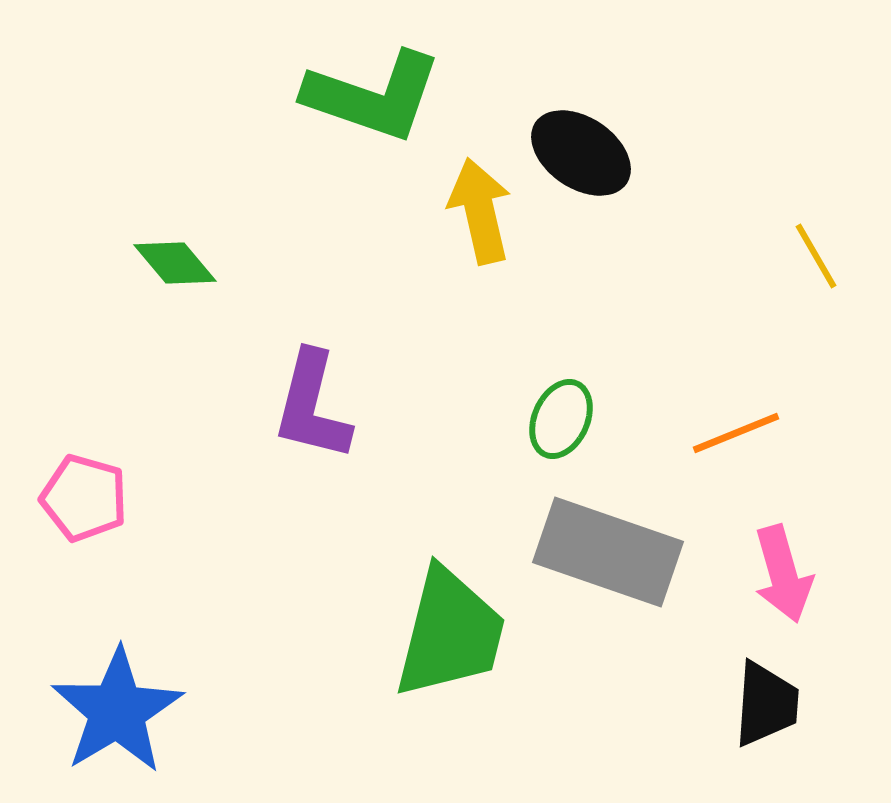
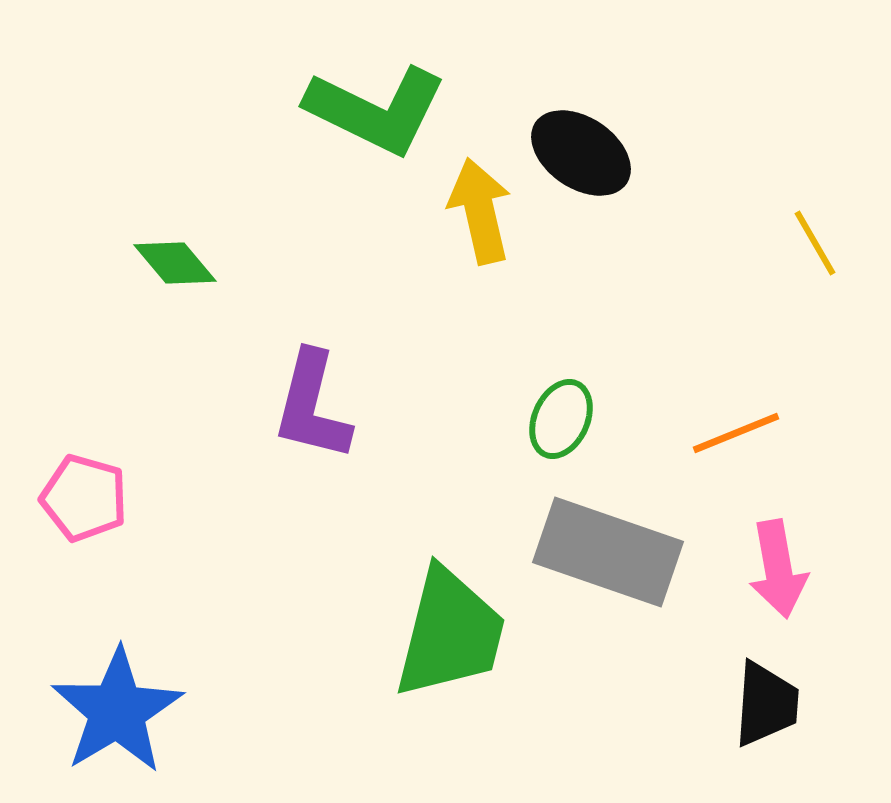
green L-shape: moved 3 px right, 14 px down; rotated 7 degrees clockwise
yellow line: moved 1 px left, 13 px up
pink arrow: moved 5 px left, 5 px up; rotated 6 degrees clockwise
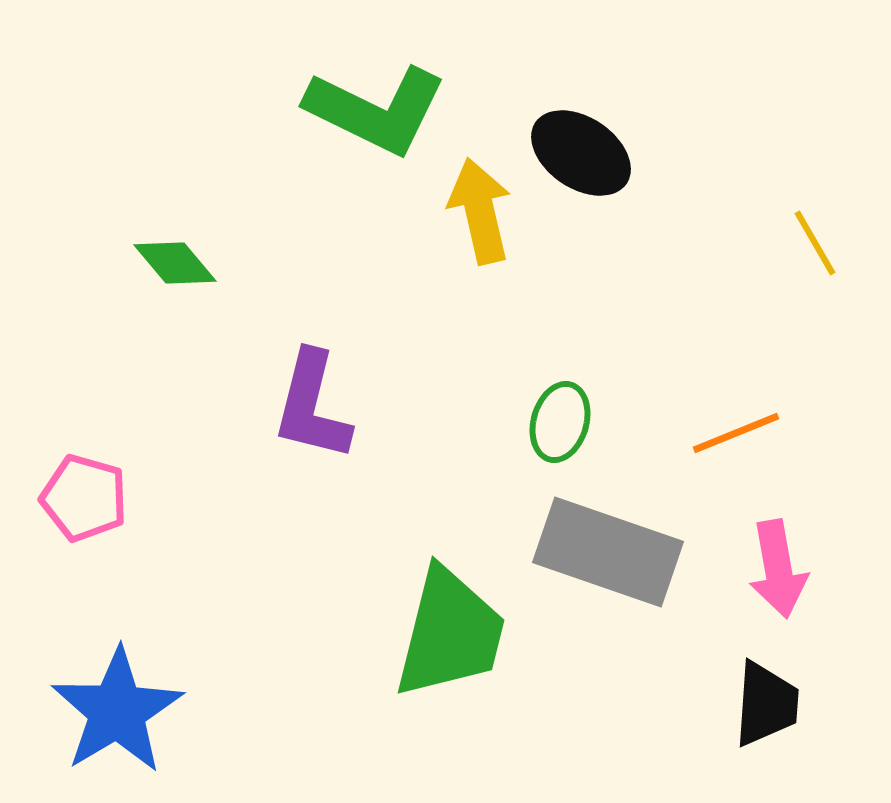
green ellipse: moved 1 px left, 3 px down; rotated 8 degrees counterclockwise
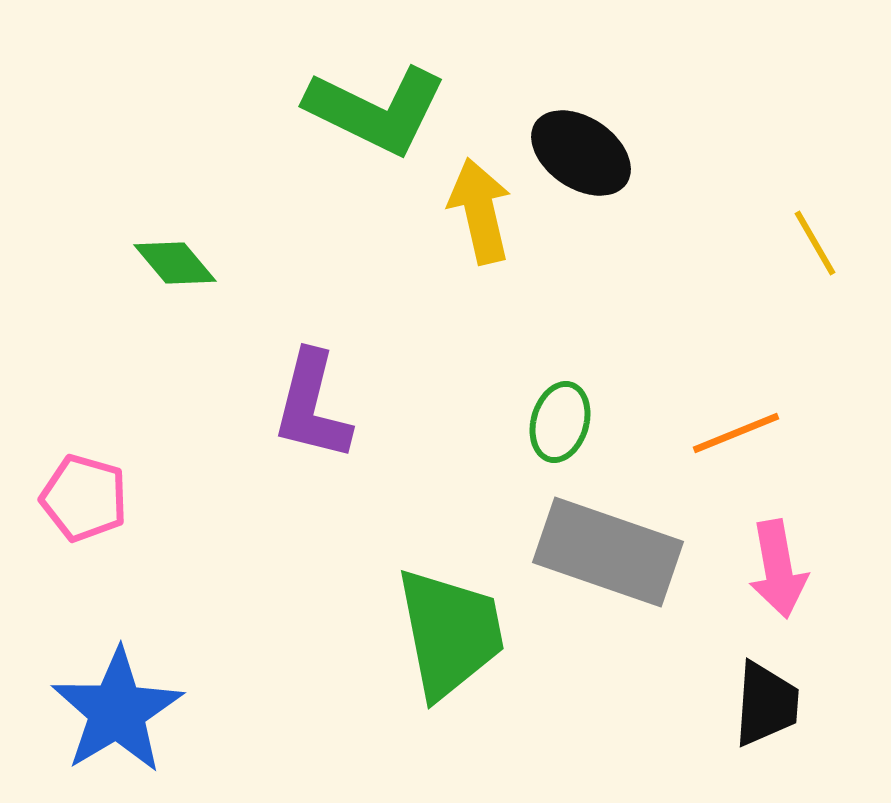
green trapezoid: rotated 25 degrees counterclockwise
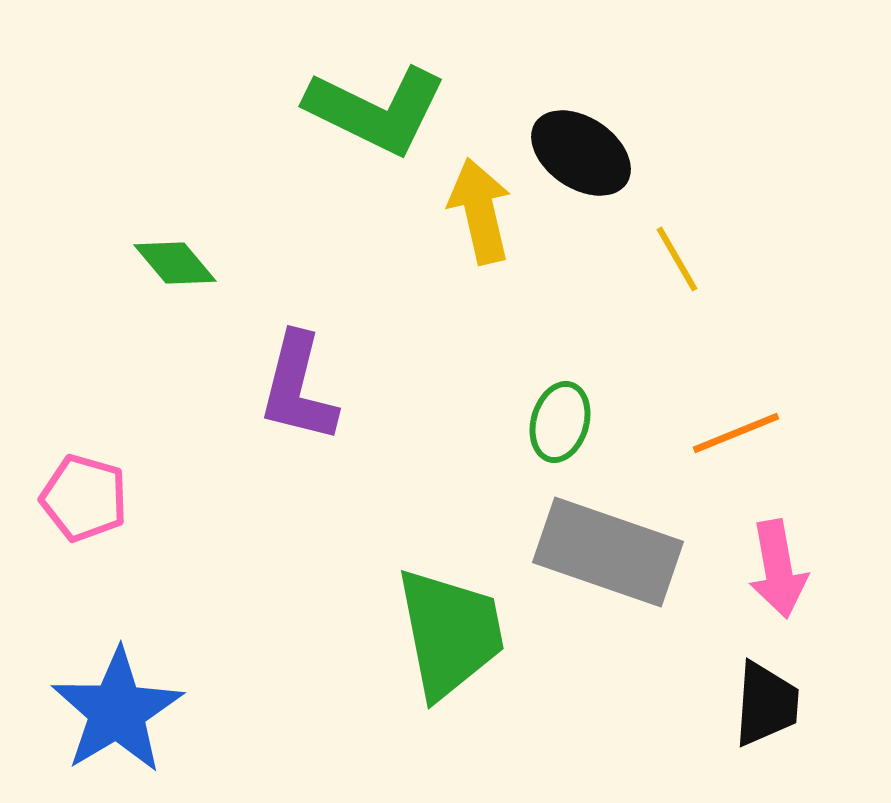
yellow line: moved 138 px left, 16 px down
purple L-shape: moved 14 px left, 18 px up
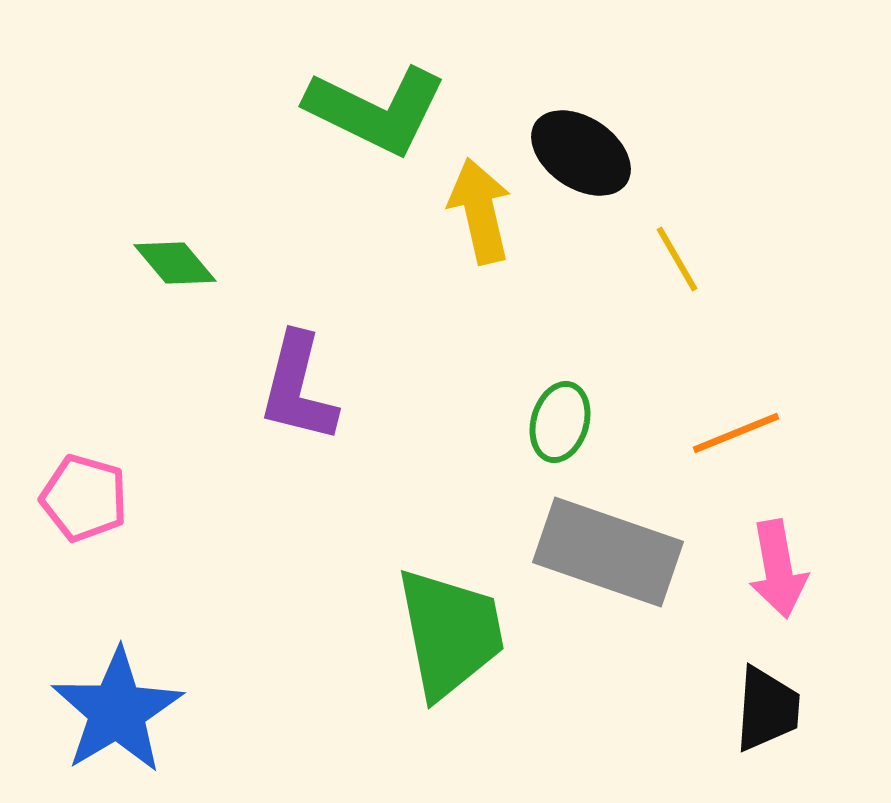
black trapezoid: moved 1 px right, 5 px down
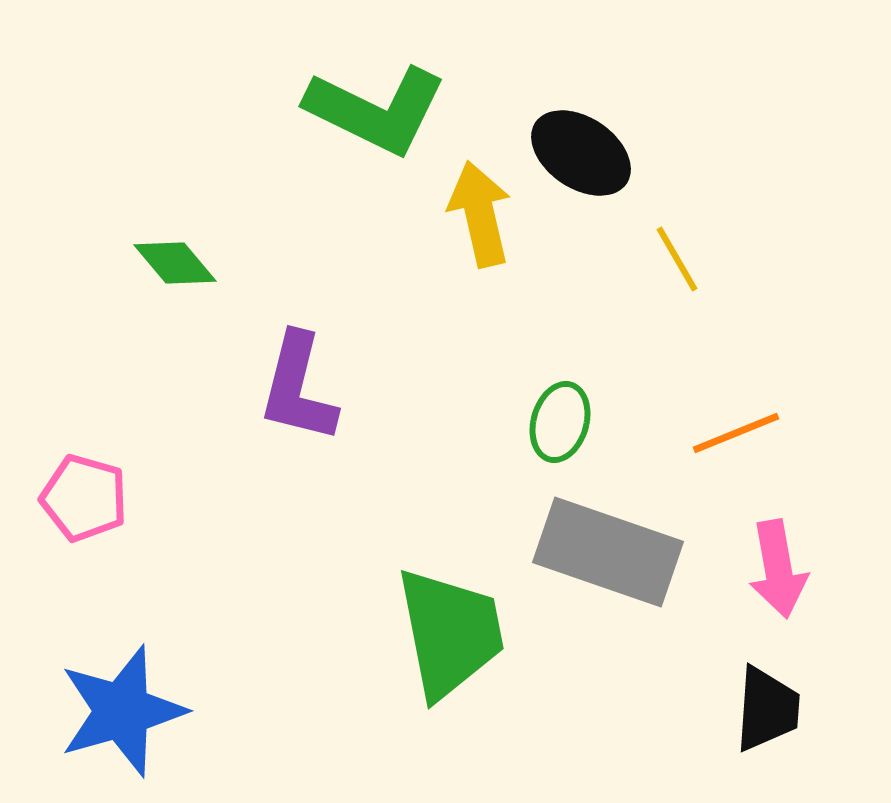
yellow arrow: moved 3 px down
blue star: moved 5 px right; rotated 15 degrees clockwise
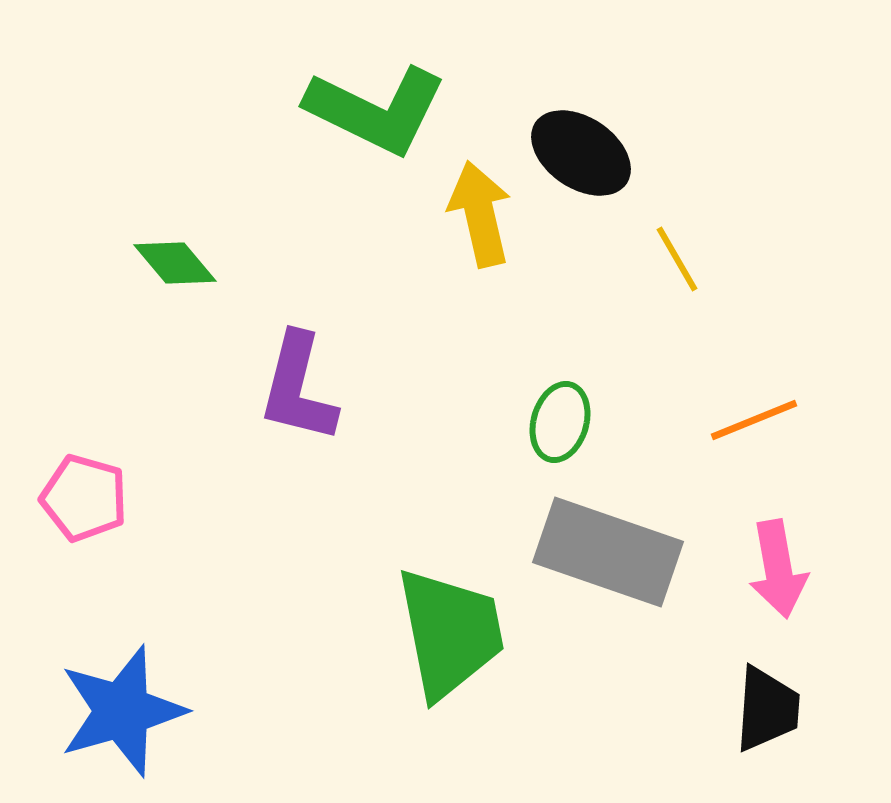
orange line: moved 18 px right, 13 px up
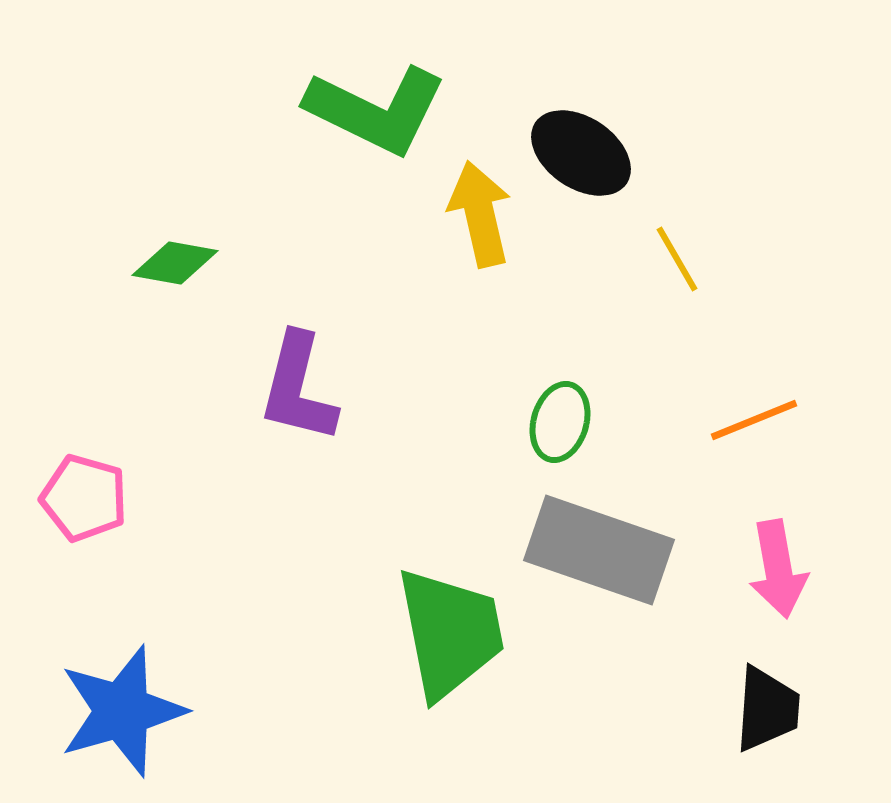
green diamond: rotated 40 degrees counterclockwise
gray rectangle: moved 9 px left, 2 px up
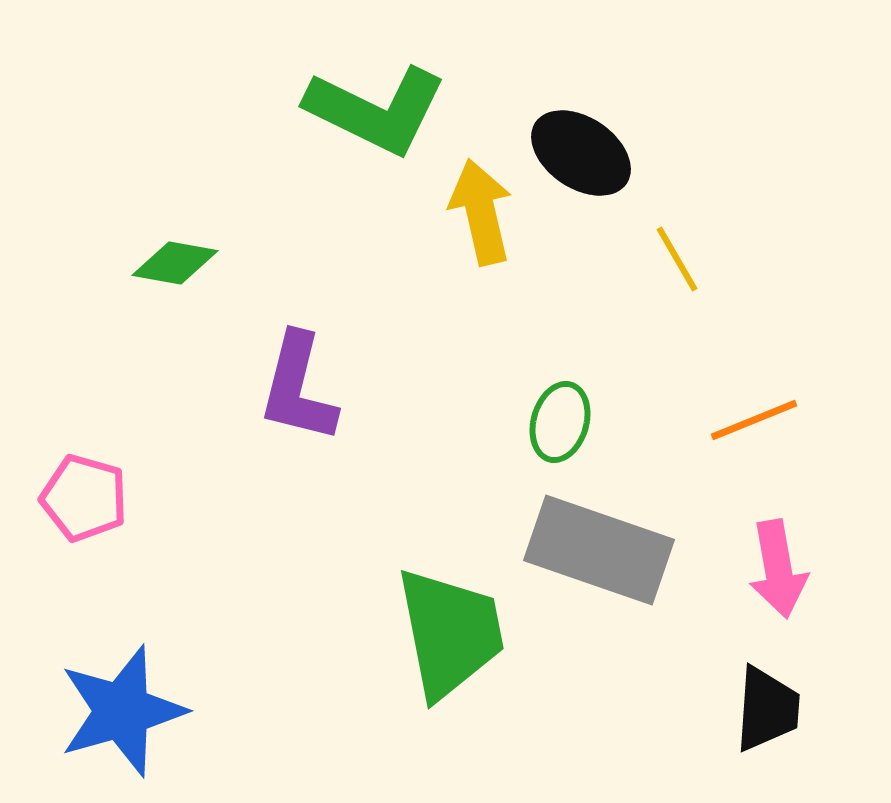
yellow arrow: moved 1 px right, 2 px up
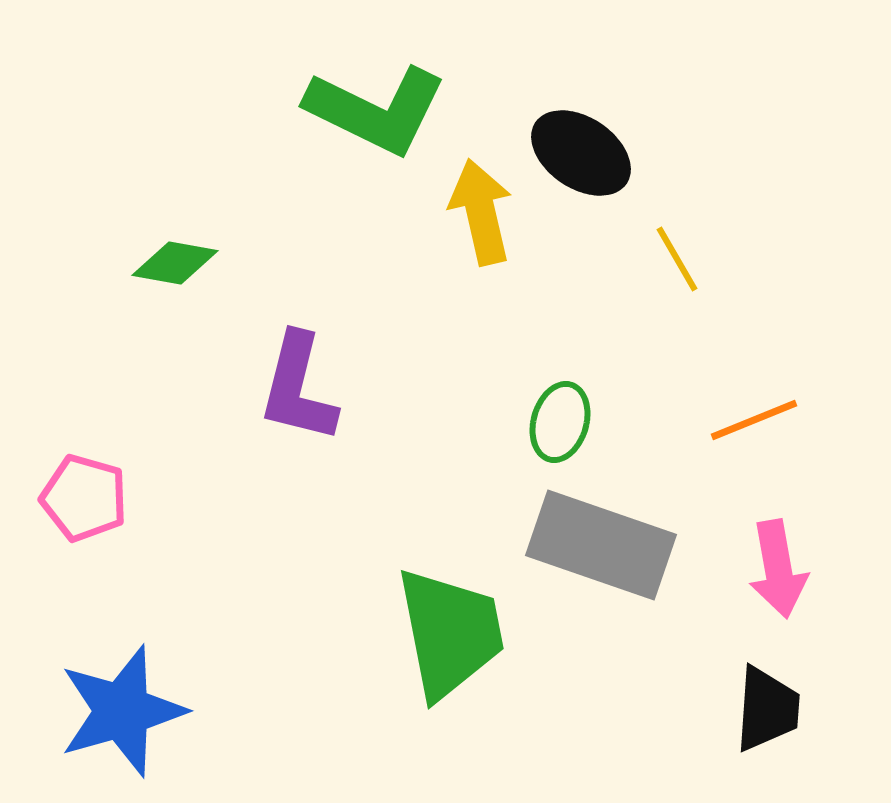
gray rectangle: moved 2 px right, 5 px up
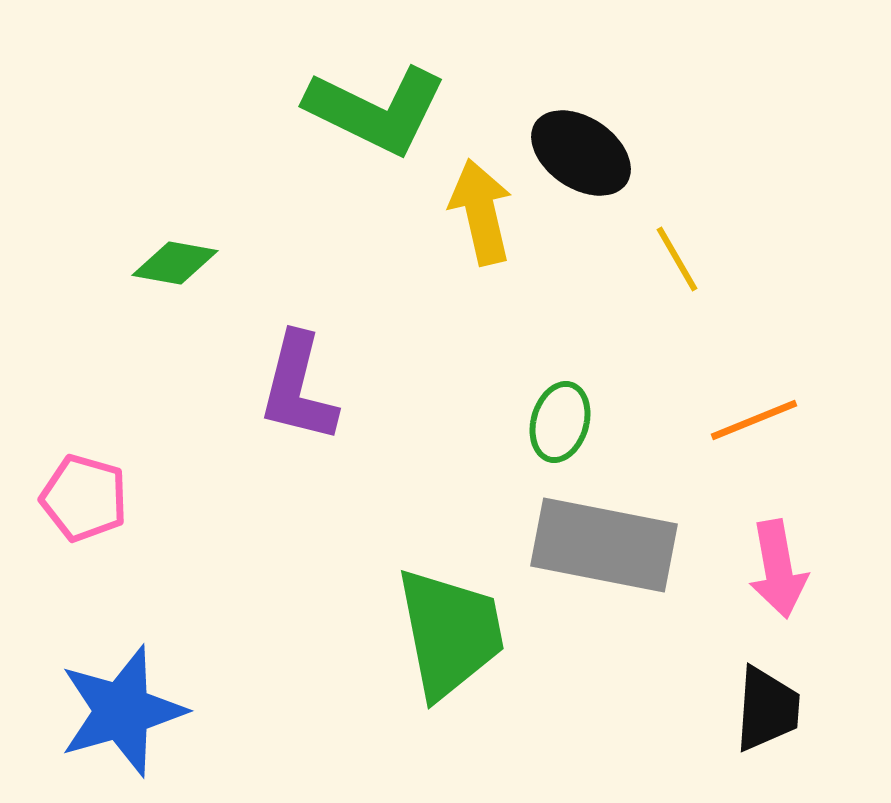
gray rectangle: moved 3 px right; rotated 8 degrees counterclockwise
